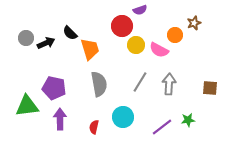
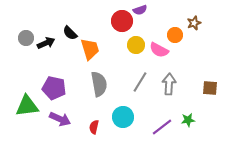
red circle: moved 5 px up
purple arrow: rotated 115 degrees clockwise
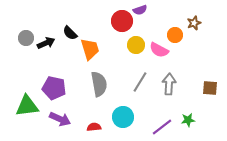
red semicircle: rotated 72 degrees clockwise
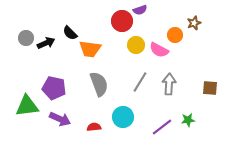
orange trapezoid: rotated 115 degrees clockwise
gray semicircle: rotated 10 degrees counterclockwise
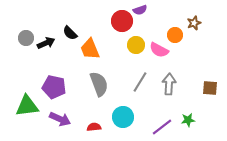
orange trapezoid: rotated 60 degrees clockwise
purple pentagon: moved 1 px up
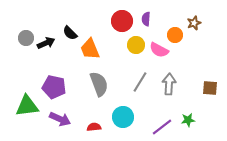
purple semicircle: moved 6 px right, 9 px down; rotated 112 degrees clockwise
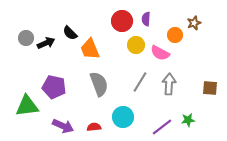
pink semicircle: moved 1 px right, 3 px down
purple arrow: moved 3 px right, 7 px down
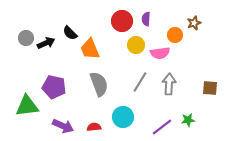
pink semicircle: rotated 36 degrees counterclockwise
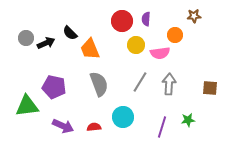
brown star: moved 7 px up; rotated 16 degrees clockwise
purple line: rotated 35 degrees counterclockwise
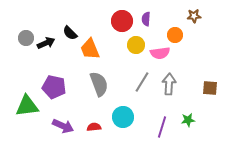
gray line: moved 2 px right
